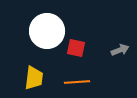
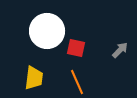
gray arrow: rotated 24 degrees counterclockwise
orange line: rotated 70 degrees clockwise
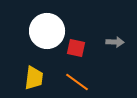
gray arrow: moved 5 px left, 8 px up; rotated 48 degrees clockwise
orange line: rotated 30 degrees counterclockwise
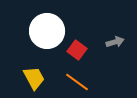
gray arrow: rotated 18 degrees counterclockwise
red square: moved 1 px right, 2 px down; rotated 24 degrees clockwise
yellow trapezoid: rotated 35 degrees counterclockwise
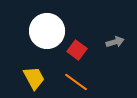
orange line: moved 1 px left
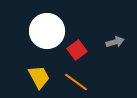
red square: rotated 18 degrees clockwise
yellow trapezoid: moved 5 px right, 1 px up
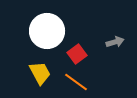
red square: moved 4 px down
yellow trapezoid: moved 1 px right, 4 px up
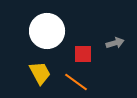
gray arrow: moved 1 px down
red square: moved 6 px right; rotated 36 degrees clockwise
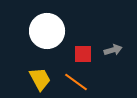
gray arrow: moved 2 px left, 7 px down
yellow trapezoid: moved 6 px down
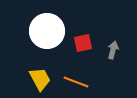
gray arrow: rotated 60 degrees counterclockwise
red square: moved 11 px up; rotated 12 degrees counterclockwise
orange line: rotated 15 degrees counterclockwise
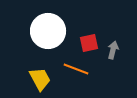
white circle: moved 1 px right
red square: moved 6 px right
orange line: moved 13 px up
